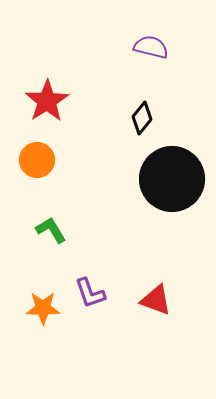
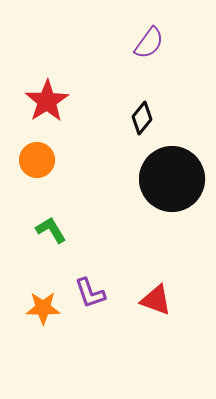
purple semicircle: moved 2 px left, 4 px up; rotated 112 degrees clockwise
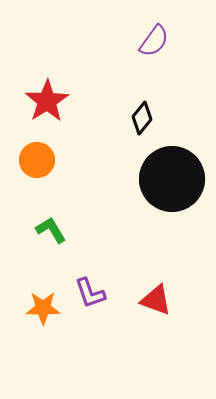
purple semicircle: moved 5 px right, 2 px up
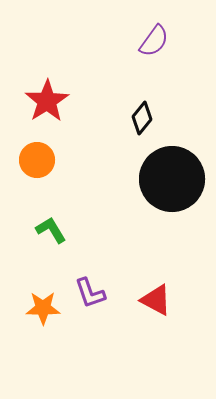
red triangle: rotated 8 degrees clockwise
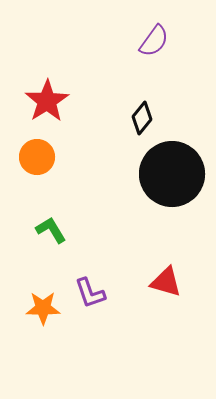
orange circle: moved 3 px up
black circle: moved 5 px up
red triangle: moved 10 px right, 18 px up; rotated 12 degrees counterclockwise
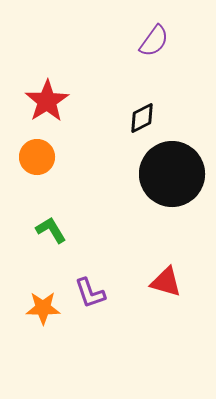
black diamond: rotated 24 degrees clockwise
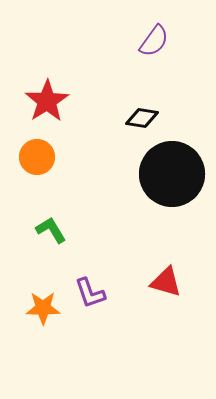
black diamond: rotated 36 degrees clockwise
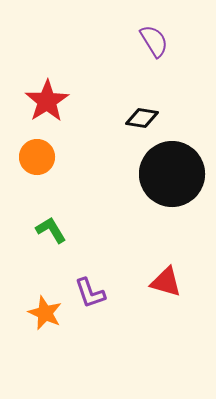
purple semicircle: rotated 68 degrees counterclockwise
orange star: moved 2 px right, 5 px down; rotated 24 degrees clockwise
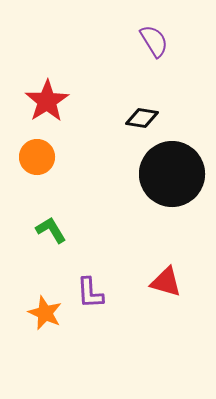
purple L-shape: rotated 16 degrees clockwise
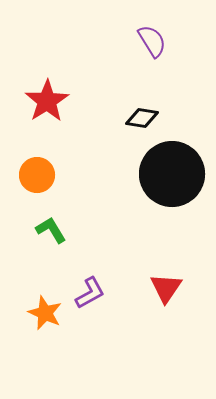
purple semicircle: moved 2 px left
orange circle: moved 18 px down
red triangle: moved 6 px down; rotated 48 degrees clockwise
purple L-shape: rotated 116 degrees counterclockwise
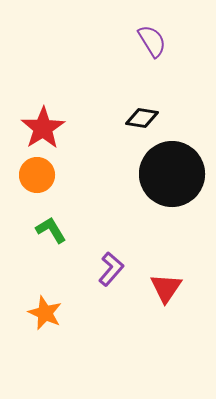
red star: moved 4 px left, 27 px down
purple L-shape: moved 21 px right, 24 px up; rotated 20 degrees counterclockwise
